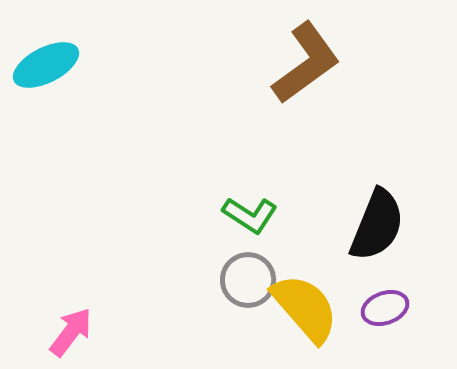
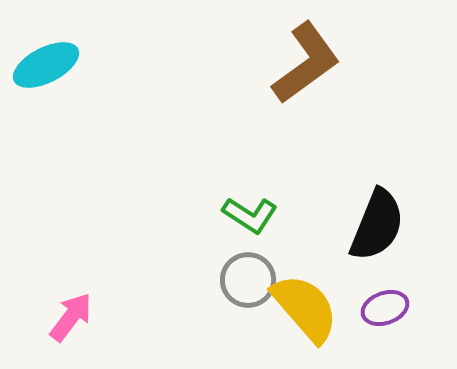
pink arrow: moved 15 px up
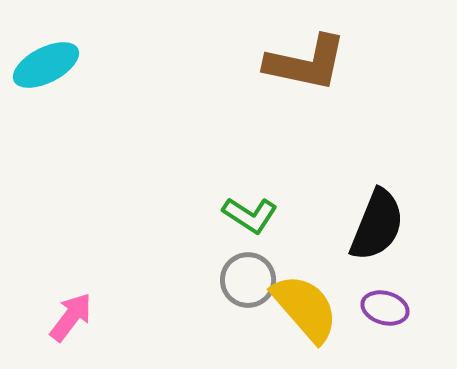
brown L-shape: rotated 48 degrees clockwise
purple ellipse: rotated 36 degrees clockwise
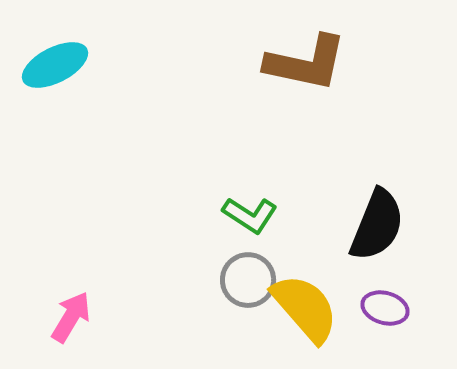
cyan ellipse: moved 9 px right
pink arrow: rotated 6 degrees counterclockwise
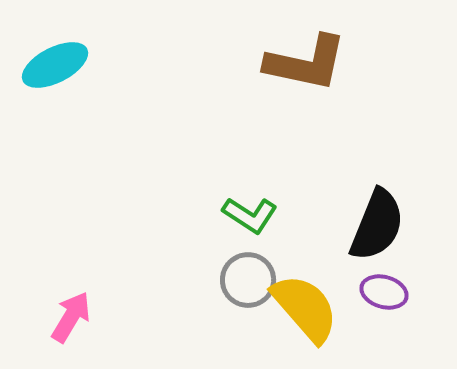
purple ellipse: moved 1 px left, 16 px up
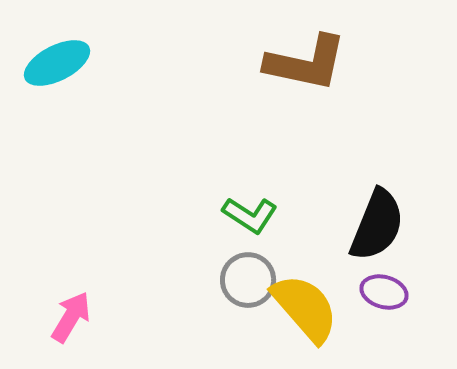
cyan ellipse: moved 2 px right, 2 px up
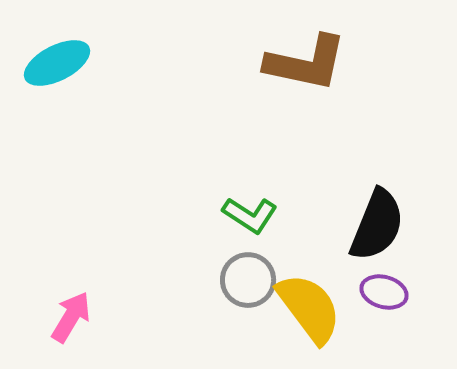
yellow semicircle: moved 4 px right; rotated 4 degrees clockwise
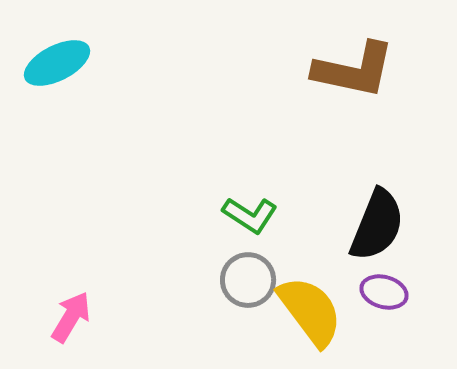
brown L-shape: moved 48 px right, 7 px down
yellow semicircle: moved 1 px right, 3 px down
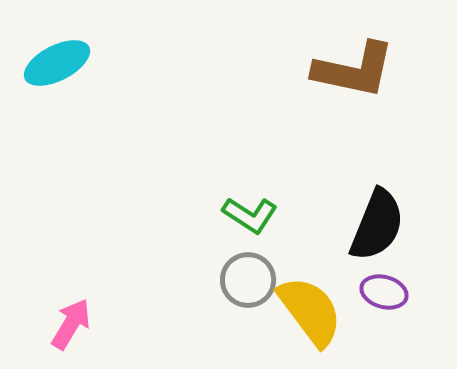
pink arrow: moved 7 px down
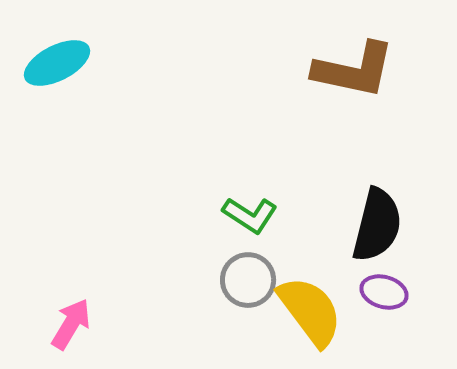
black semicircle: rotated 8 degrees counterclockwise
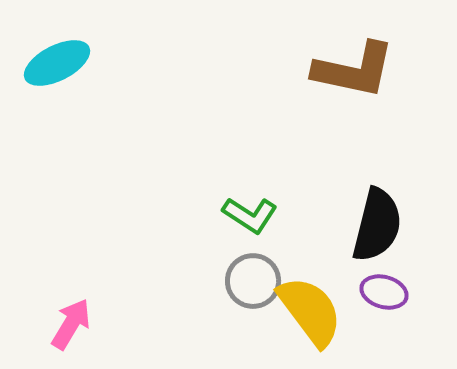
gray circle: moved 5 px right, 1 px down
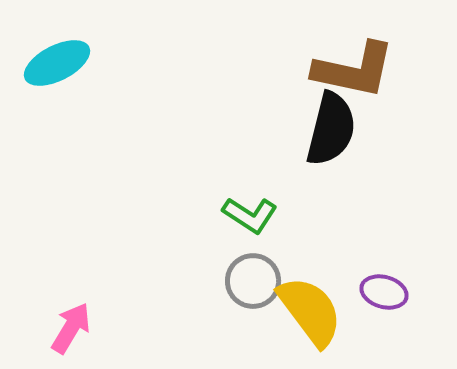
black semicircle: moved 46 px left, 96 px up
pink arrow: moved 4 px down
